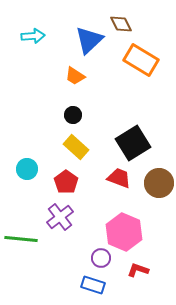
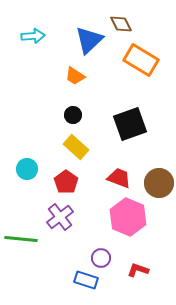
black square: moved 3 px left, 19 px up; rotated 12 degrees clockwise
pink hexagon: moved 4 px right, 15 px up
blue rectangle: moved 7 px left, 5 px up
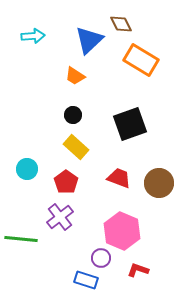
pink hexagon: moved 6 px left, 14 px down
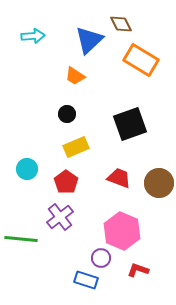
black circle: moved 6 px left, 1 px up
yellow rectangle: rotated 65 degrees counterclockwise
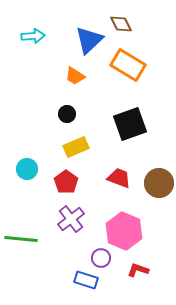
orange rectangle: moved 13 px left, 5 px down
purple cross: moved 11 px right, 2 px down
pink hexagon: moved 2 px right
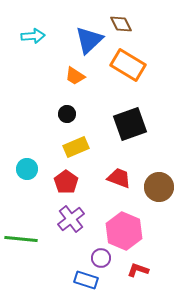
brown circle: moved 4 px down
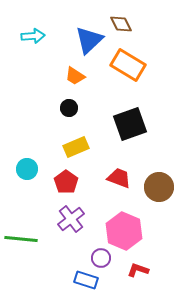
black circle: moved 2 px right, 6 px up
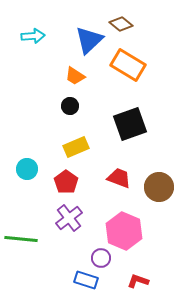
brown diamond: rotated 25 degrees counterclockwise
black circle: moved 1 px right, 2 px up
purple cross: moved 2 px left, 1 px up
red L-shape: moved 11 px down
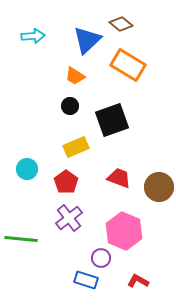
blue triangle: moved 2 px left
black square: moved 18 px left, 4 px up
red L-shape: rotated 10 degrees clockwise
